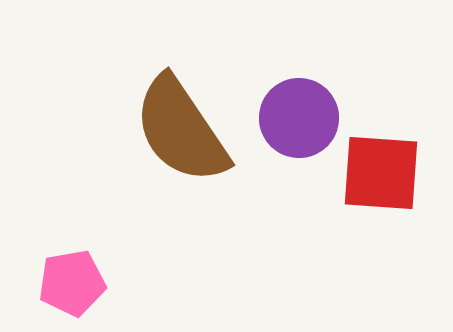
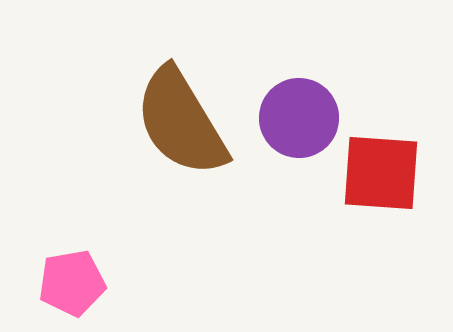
brown semicircle: moved 8 px up; rotated 3 degrees clockwise
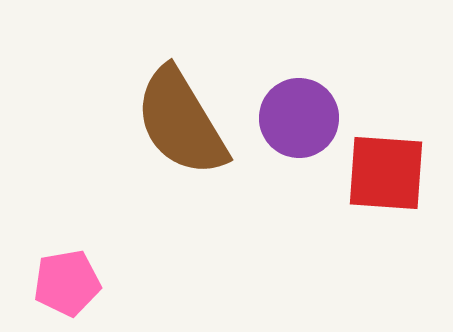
red square: moved 5 px right
pink pentagon: moved 5 px left
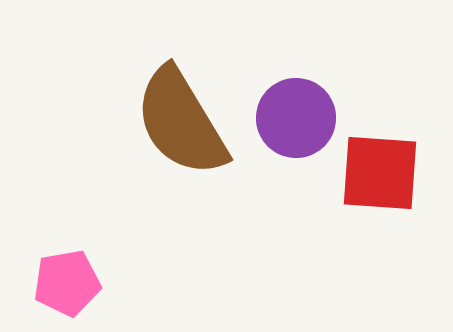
purple circle: moved 3 px left
red square: moved 6 px left
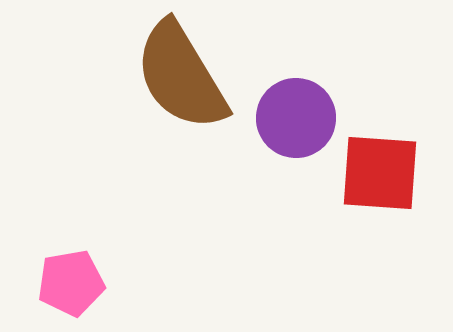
brown semicircle: moved 46 px up
pink pentagon: moved 4 px right
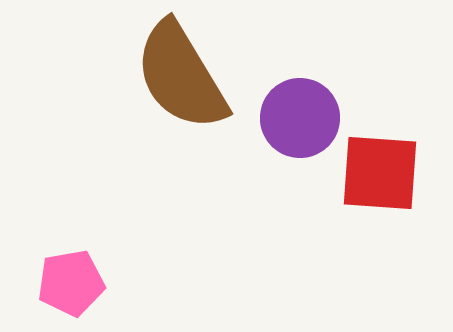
purple circle: moved 4 px right
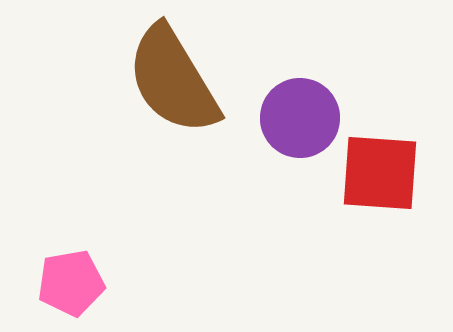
brown semicircle: moved 8 px left, 4 px down
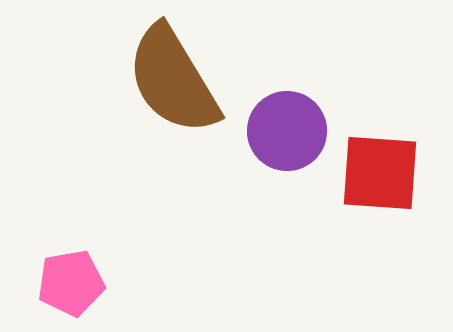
purple circle: moved 13 px left, 13 px down
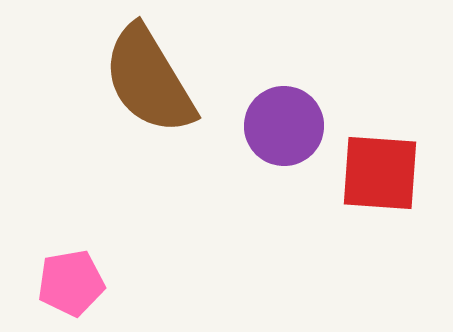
brown semicircle: moved 24 px left
purple circle: moved 3 px left, 5 px up
